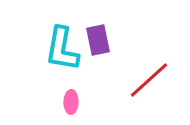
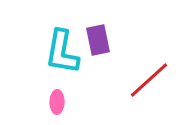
cyan L-shape: moved 3 px down
pink ellipse: moved 14 px left
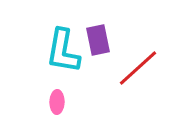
cyan L-shape: moved 1 px right, 1 px up
red line: moved 11 px left, 12 px up
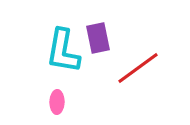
purple rectangle: moved 2 px up
red line: rotated 6 degrees clockwise
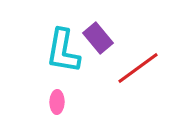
purple rectangle: rotated 28 degrees counterclockwise
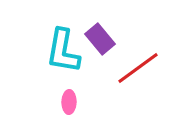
purple rectangle: moved 2 px right, 1 px down
pink ellipse: moved 12 px right
